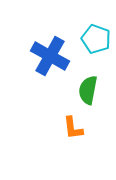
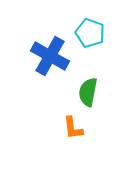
cyan pentagon: moved 6 px left, 6 px up
green semicircle: moved 2 px down
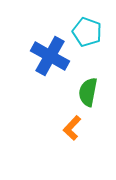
cyan pentagon: moved 3 px left, 1 px up
orange L-shape: moved 1 px left; rotated 50 degrees clockwise
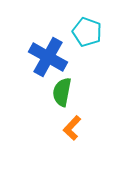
blue cross: moved 2 px left, 1 px down
green semicircle: moved 26 px left
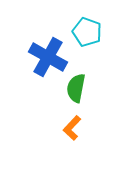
green semicircle: moved 14 px right, 4 px up
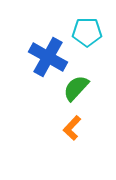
cyan pentagon: rotated 20 degrees counterclockwise
green semicircle: rotated 32 degrees clockwise
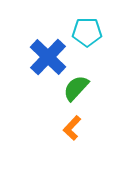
blue cross: rotated 15 degrees clockwise
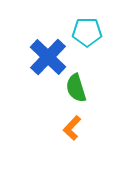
green semicircle: rotated 60 degrees counterclockwise
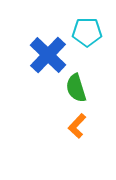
blue cross: moved 2 px up
orange L-shape: moved 5 px right, 2 px up
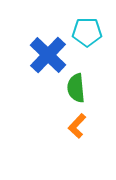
green semicircle: rotated 12 degrees clockwise
